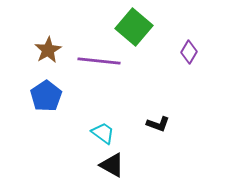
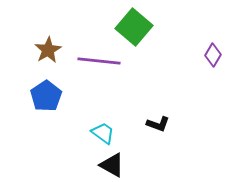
purple diamond: moved 24 px right, 3 px down
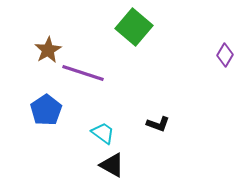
purple diamond: moved 12 px right
purple line: moved 16 px left, 12 px down; rotated 12 degrees clockwise
blue pentagon: moved 14 px down
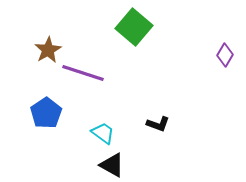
blue pentagon: moved 3 px down
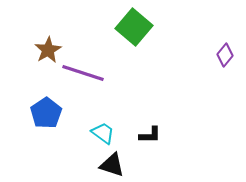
purple diamond: rotated 10 degrees clockwise
black L-shape: moved 8 px left, 11 px down; rotated 20 degrees counterclockwise
black triangle: rotated 12 degrees counterclockwise
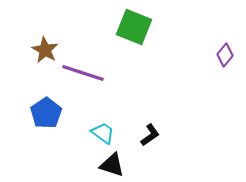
green square: rotated 18 degrees counterclockwise
brown star: moved 3 px left; rotated 12 degrees counterclockwise
black L-shape: rotated 35 degrees counterclockwise
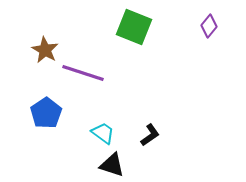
purple diamond: moved 16 px left, 29 px up
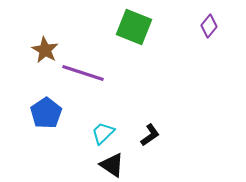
cyan trapezoid: rotated 80 degrees counterclockwise
black triangle: rotated 16 degrees clockwise
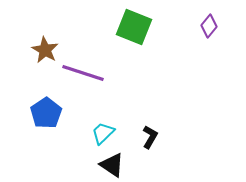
black L-shape: moved 2 px down; rotated 25 degrees counterclockwise
